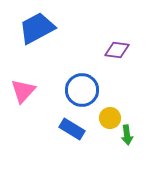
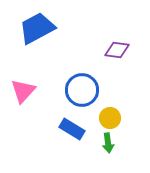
green arrow: moved 19 px left, 8 px down
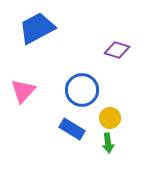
purple diamond: rotated 10 degrees clockwise
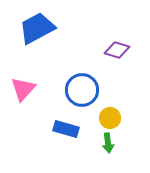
pink triangle: moved 2 px up
blue rectangle: moved 6 px left; rotated 15 degrees counterclockwise
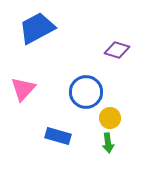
blue circle: moved 4 px right, 2 px down
blue rectangle: moved 8 px left, 7 px down
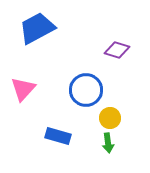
blue circle: moved 2 px up
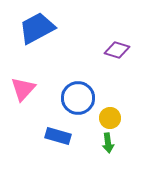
blue circle: moved 8 px left, 8 px down
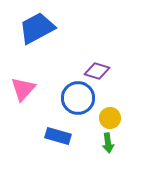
purple diamond: moved 20 px left, 21 px down
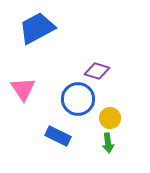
pink triangle: rotated 16 degrees counterclockwise
blue circle: moved 1 px down
blue rectangle: rotated 10 degrees clockwise
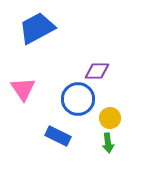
purple diamond: rotated 15 degrees counterclockwise
